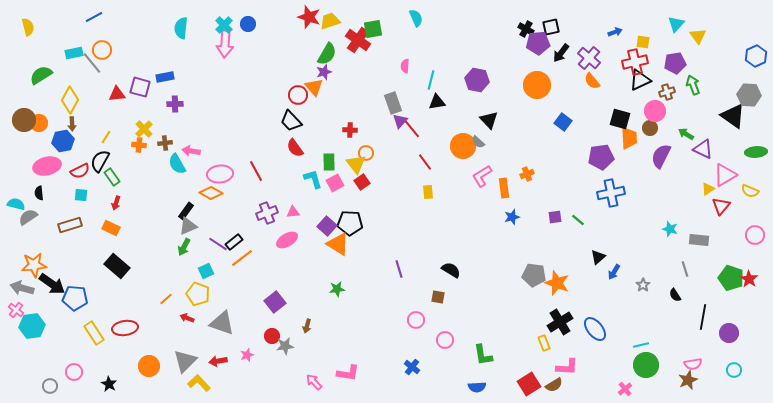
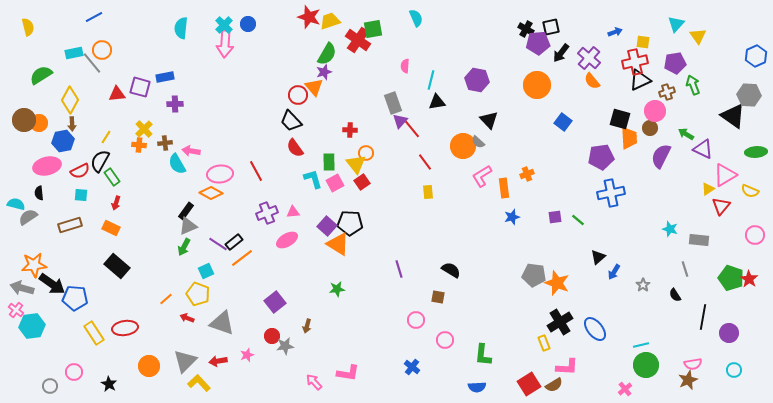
green L-shape at (483, 355): rotated 15 degrees clockwise
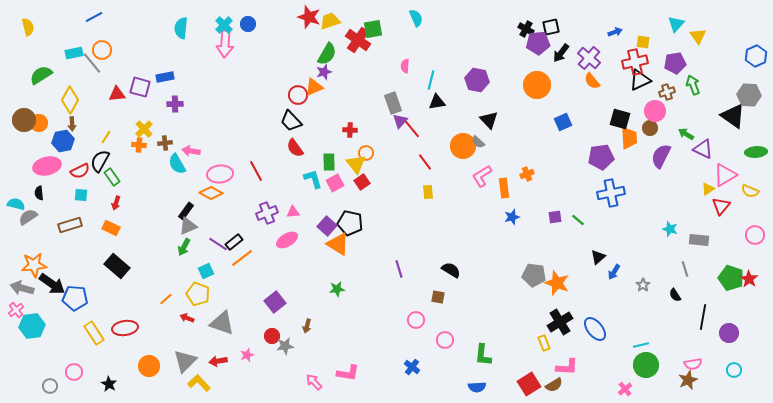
orange triangle at (314, 87): rotated 48 degrees clockwise
blue square at (563, 122): rotated 30 degrees clockwise
black pentagon at (350, 223): rotated 10 degrees clockwise
pink cross at (16, 310): rotated 14 degrees clockwise
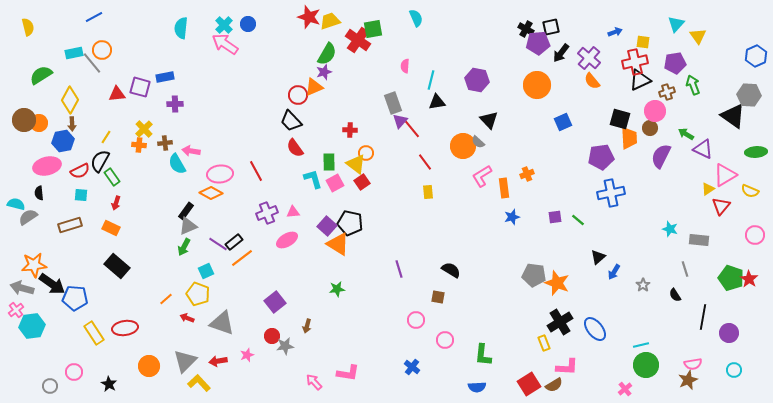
pink arrow at (225, 44): rotated 120 degrees clockwise
yellow triangle at (356, 164): rotated 15 degrees counterclockwise
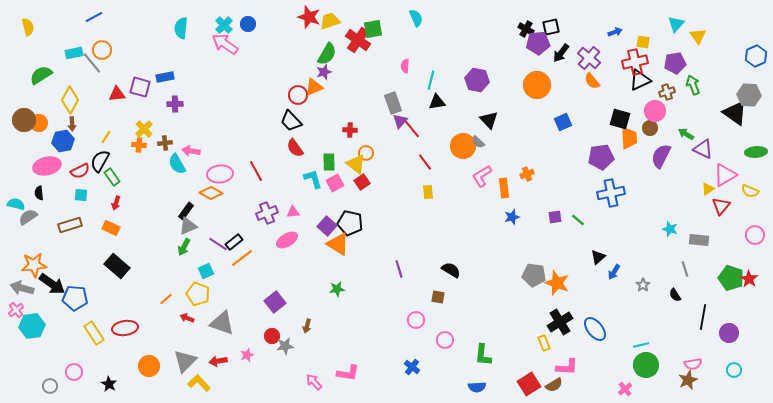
black triangle at (733, 116): moved 2 px right, 3 px up
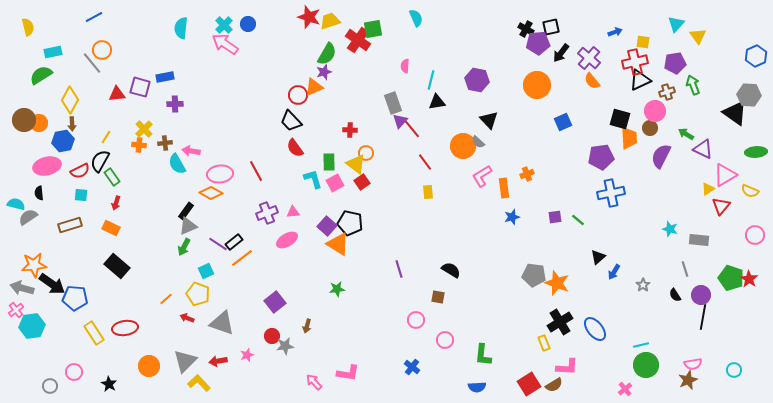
cyan rectangle at (74, 53): moved 21 px left, 1 px up
purple circle at (729, 333): moved 28 px left, 38 px up
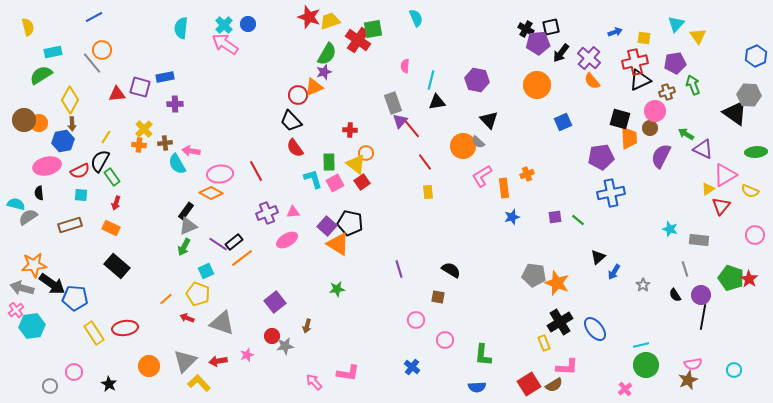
yellow square at (643, 42): moved 1 px right, 4 px up
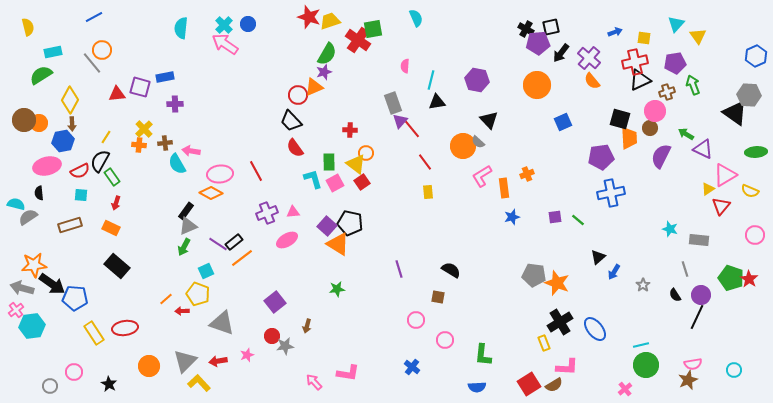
black line at (703, 317): moved 6 px left; rotated 15 degrees clockwise
red arrow at (187, 318): moved 5 px left, 7 px up; rotated 24 degrees counterclockwise
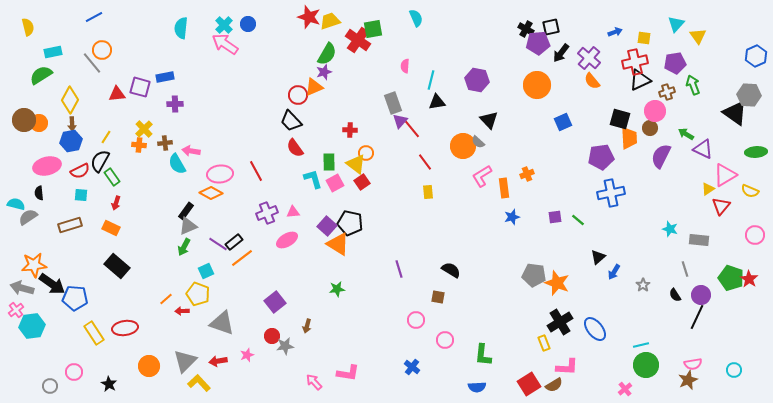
blue hexagon at (63, 141): moved 8 px right
